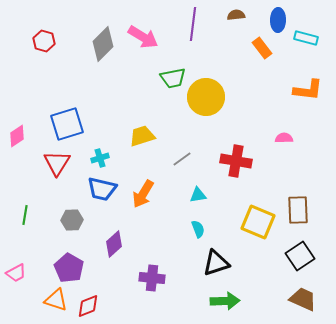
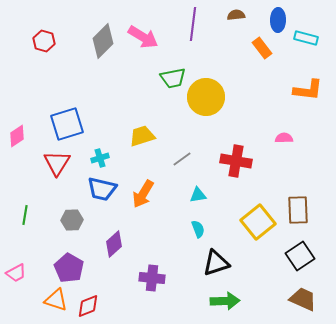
gray diamond: moved 3 px up
yellow square: rotated 28 degrees clockwise
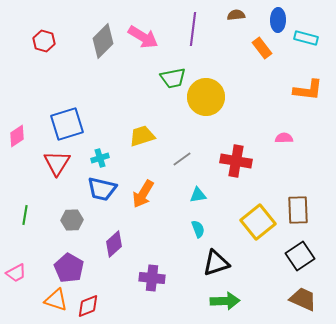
purple line: moved 5 px down
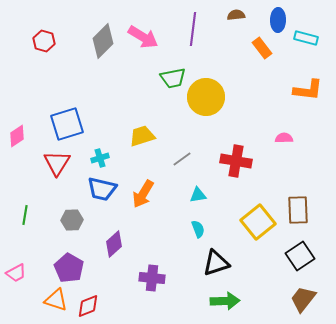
brown trapezoid: rotated 76 degrees counterclockwise
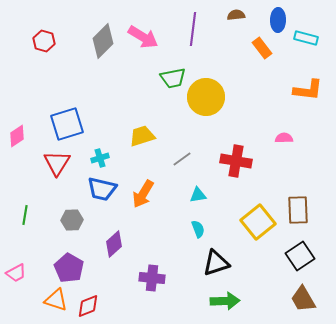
brown trapezoid: rotated 68 degrees counterclockwise
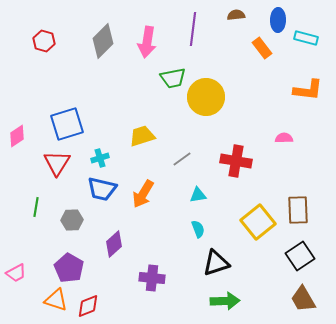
pink arrow: moved 4 px right, 5 px down; rotated 68 degrees clockwise
green line: moved 11 px right, 8 px up
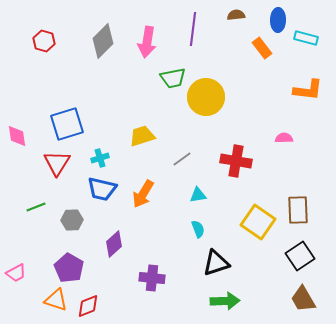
pink diamond: rotated 65 degrees counterclockwise
green line: rotated 60 degrees clockwise
yellow square: rotated 16 degrees counterclockwise
